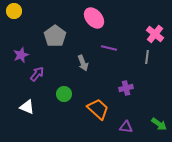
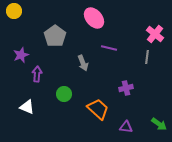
purple arrow: rotated 35 degrees counterclockwise
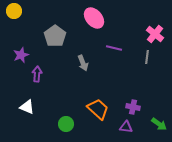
purple line: moved 5 px right
purple cross: moved 7 px right, 19 px down; rotated 24 degrees clockwise
green circle: moved 2 px right, 30 px down
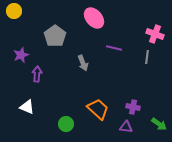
pink cross: rotated 18 degrees counterclockwise
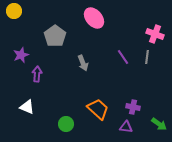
purple line: moved 9 px right, 9 px down; rotated 42 degrees clockwise
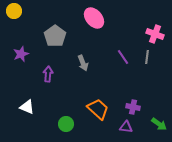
purple star: moved 1 px up
purple arrow: moved 11 px right
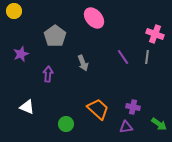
purple triangle: rotated 16 degrees counterclockwise
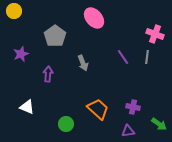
purple triangle: moved 2 px right, 4 px down
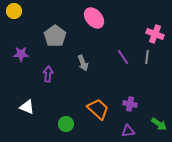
purple star: rotated 21 degrees clockwise
purple cross: moved 3 px left, 3 px up
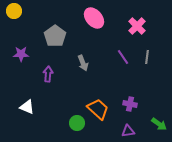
pink cross: moved 18 px left, 8 px up; rotated 24 degrees clockwise
green circle: moved 11 px right, 1 px up
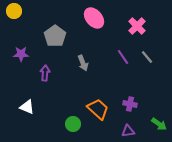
gray line: rotated 48 degrees counterclockwise
purple arrow: moved 3 px left, 1 px up
green circle: moved 4 px left, 1 px down
